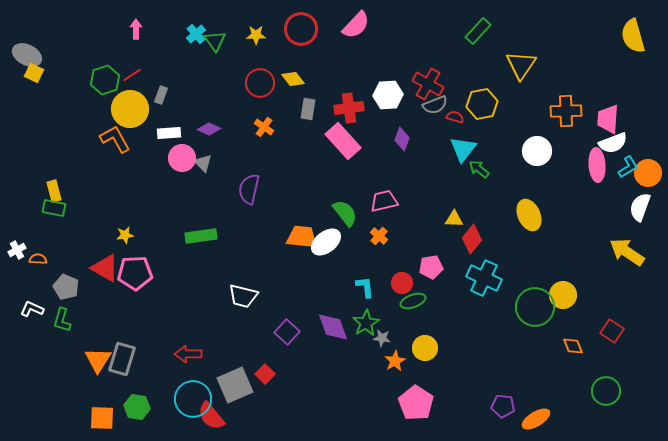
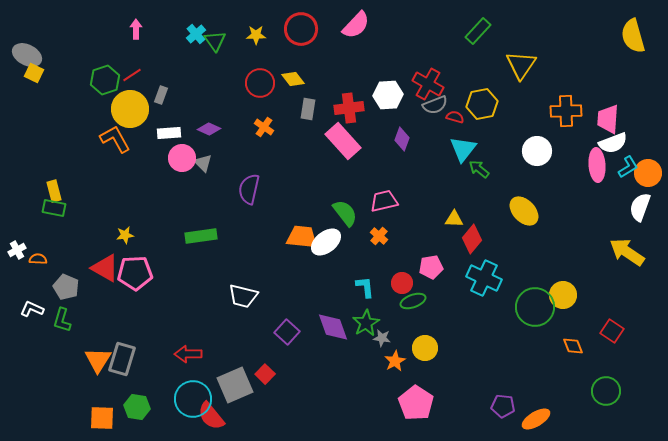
yellow ellipse at (529, 215): moved 5 px left, 4 px up; rotated 20 degrees counterclockwise
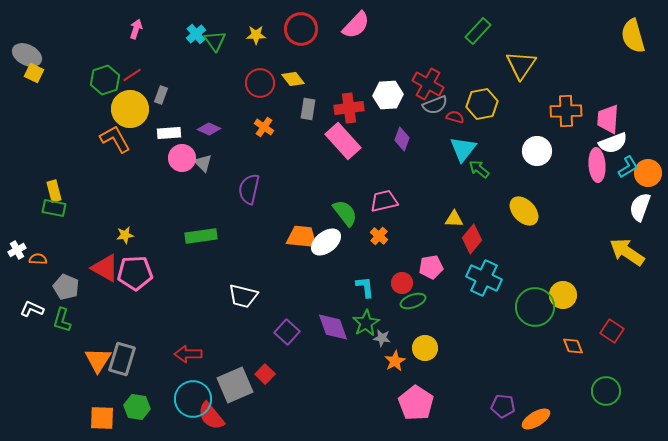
pink arrow at (136, 29): rotated 18 degrees clockwise
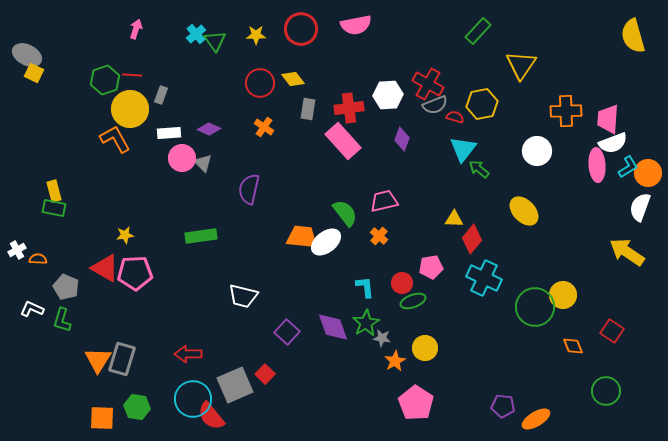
pink semicircle at (356, 25): rotated 36 degrees clockwise
red line at (132, 75): rotated 36 degrees clockwise
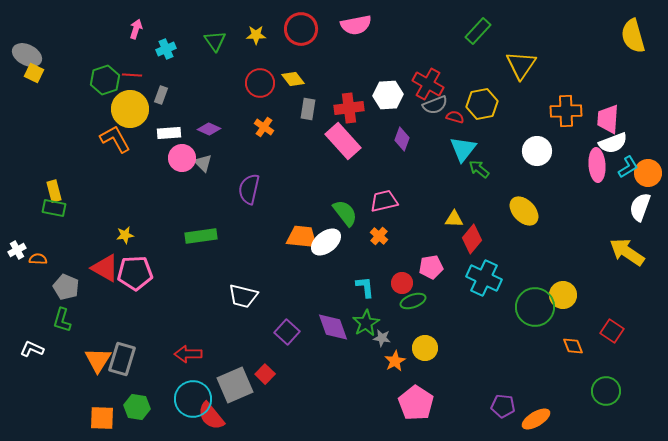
cyan cross at (196, 34): moved 30 px left, 15 px down; rotated 18 degrees clockwise
white L-shape at (32, 309): moved 40 px down
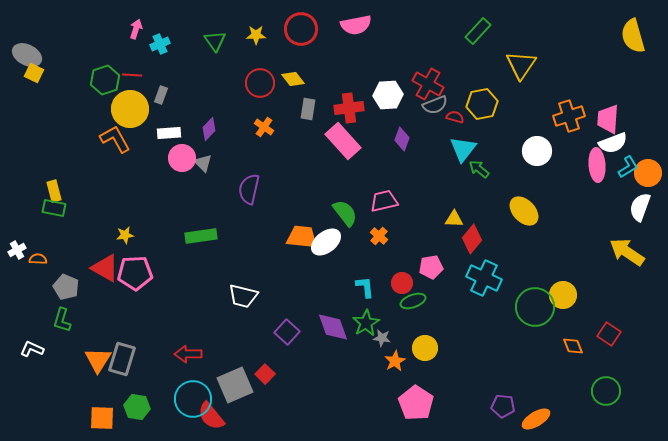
cyan cross at (166, 49): moved 6 px left, 5 px up
orange cross at (566, 111): moved 3 px right, 5 px down; rotated 16 degrees counterclockwise
purple diamond at (209, 129): rotated 70 degrees counterclockwise
red square at (612, 331): moved 3 px left, 3 px down
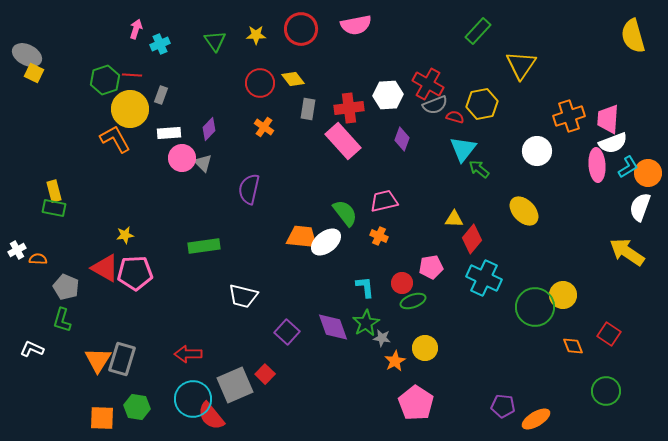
green rectangle at (201, 236): moved 3 px right, 10 px down
orange cross at (379, 236): rotated 18 degrees counterclockwise
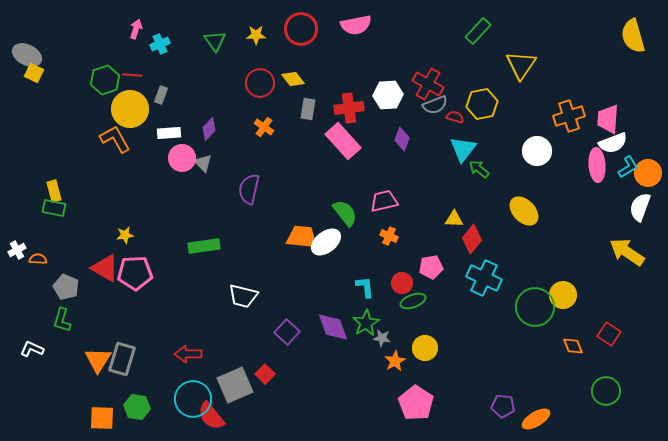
orange cross at (379, 236): moved 10 px right
